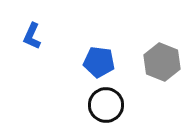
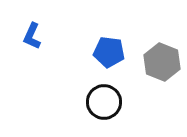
blue pentagon: moved 10 px right, 10 px up
black circle: moved 2 px left, 3 px up
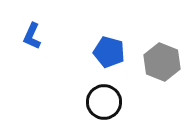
blue pentagon: rotated 8 degrees clockwise
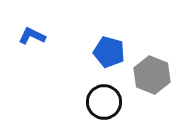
blue L-shape: rotated 92 degrees clockwise
gray hexagon: moved 10 px left, 13 px down
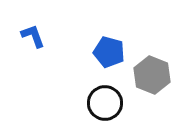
blue L-shape: moved 1 px right; rotated 44 degrees clockwise
black circle: moved 1 px right, 1 px down
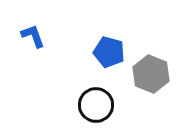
gray hexagon: moved 1 px left, 1 px up
black circle: moved 9 px left, 2 px down
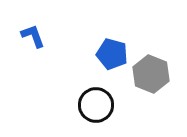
blue pentagon: moved 3 px right, 2 px down
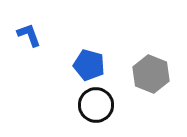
blue L-shape: moved 4 px left, 1 px up
blue pentagon: moved 23 px left, 11 px down
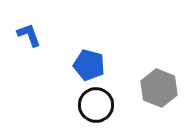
gray hexagon: moved 8 px right, 14 px down
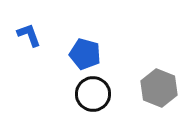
blue pentagon: moved 4 px left, 11 px up
black circle: moved 3 px left, 11 px up
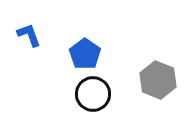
blue pentagon: rotated 20 degrees clockwise
gray hexagon: moved 1 px left, 8 px up
